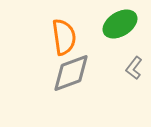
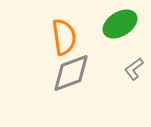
gray L-shape: moved 1 px down; rotated 15 degrees clockwise
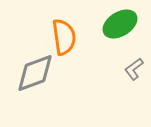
gray diamond: moved 36 px left
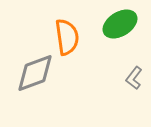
orange semicircle: moved 3 px right
gray L-shape: moved 9 px down; rotated 15 degrees counterclockwise
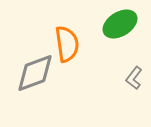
orange semicircle: moved 7 px down
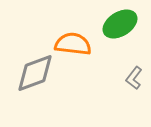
orange semicircle: moved 6 px right; rotated 75 degrees counterclockwise
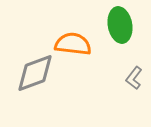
green ellipse: moved 1 px down; rotated 68 degrees counterclockwise
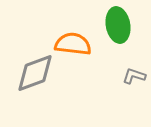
green ellipse: moved 2 px left
gray L-shape: moved 2 px up; rotated 70 degrees clockwise
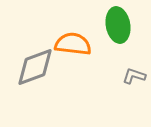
gray diamond: moved 6 px up
